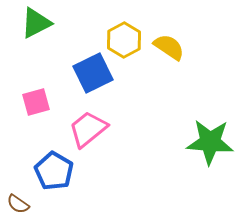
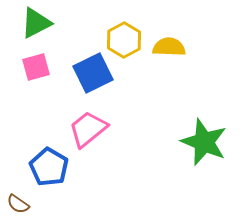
yellow semicircle: rotated 32 degrees counterclockwise
pink square: moved 35 px up
green star: moved 6 px left; rotated 18 degrees clockwise
blue pentagon: moved 5 px left, 4 px up
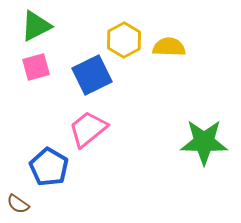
green triangle: moved 3 px down
blue square: moved 1 px left, 2 px down
green star: rotated 21 degrees counterclockwise
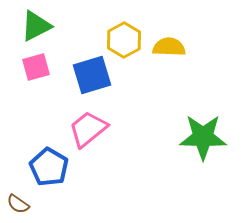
blue square: rotated 9 degrees clockwise
green star: moved 1 px left, 5 px up
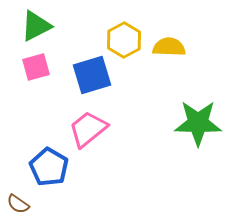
green star: moved 5 px left, 14 px up
